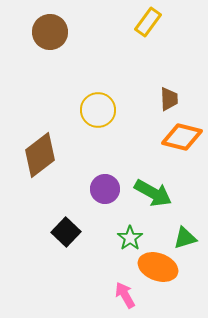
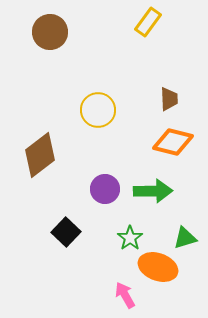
orange diamond: moved 9 px left, 5 px down
green arrow: moved 2 px up; rotated 30 degrees counterclockwise
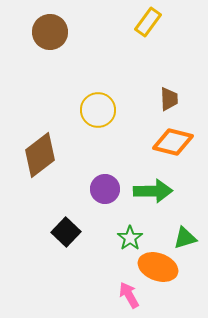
pink arrow: moved 4 px right
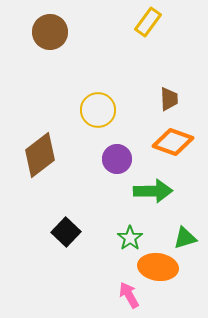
orange diamond: rotated 6 degrees clockwise
purple circle: moved 12 px right, 30 px up
orange ellipse: rotated 12 degrees counterclockwise
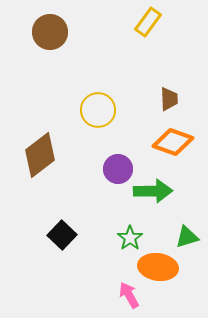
purple circle: moved 1 px right, 10 px down
black square: moved 4 px left, 3 px down
green triangle: moved 2 px right, 1 px up
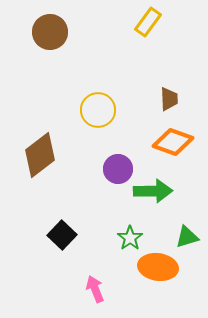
pink arrow: moved 34 px left, 6 px up; rotated 8 degrees clockwise
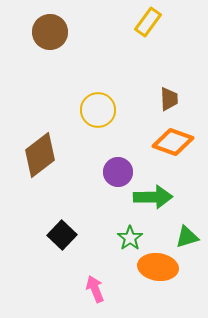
purple circle: moved 3 px down
green arrow: moved 6 px down
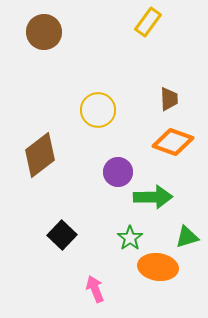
brown circle: moved 6 px left
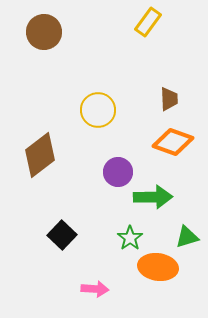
pink arrow: rotated 116 degrees clockwise
